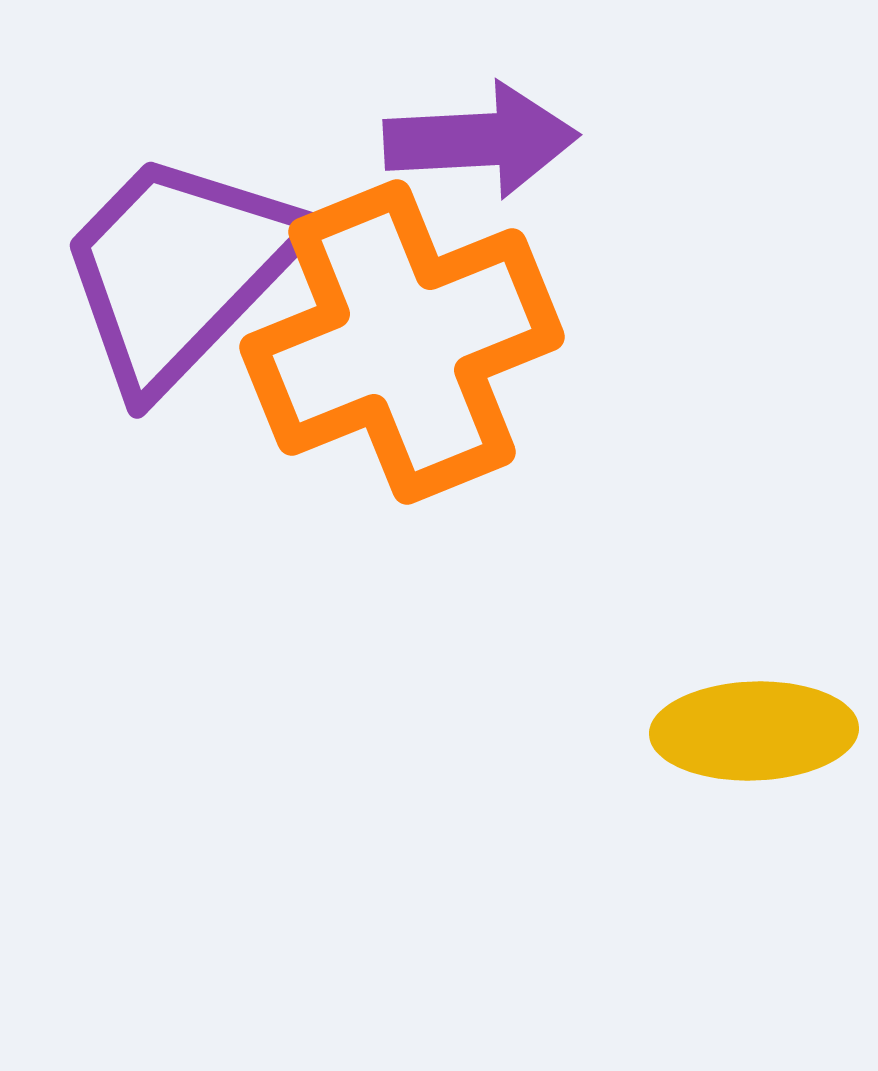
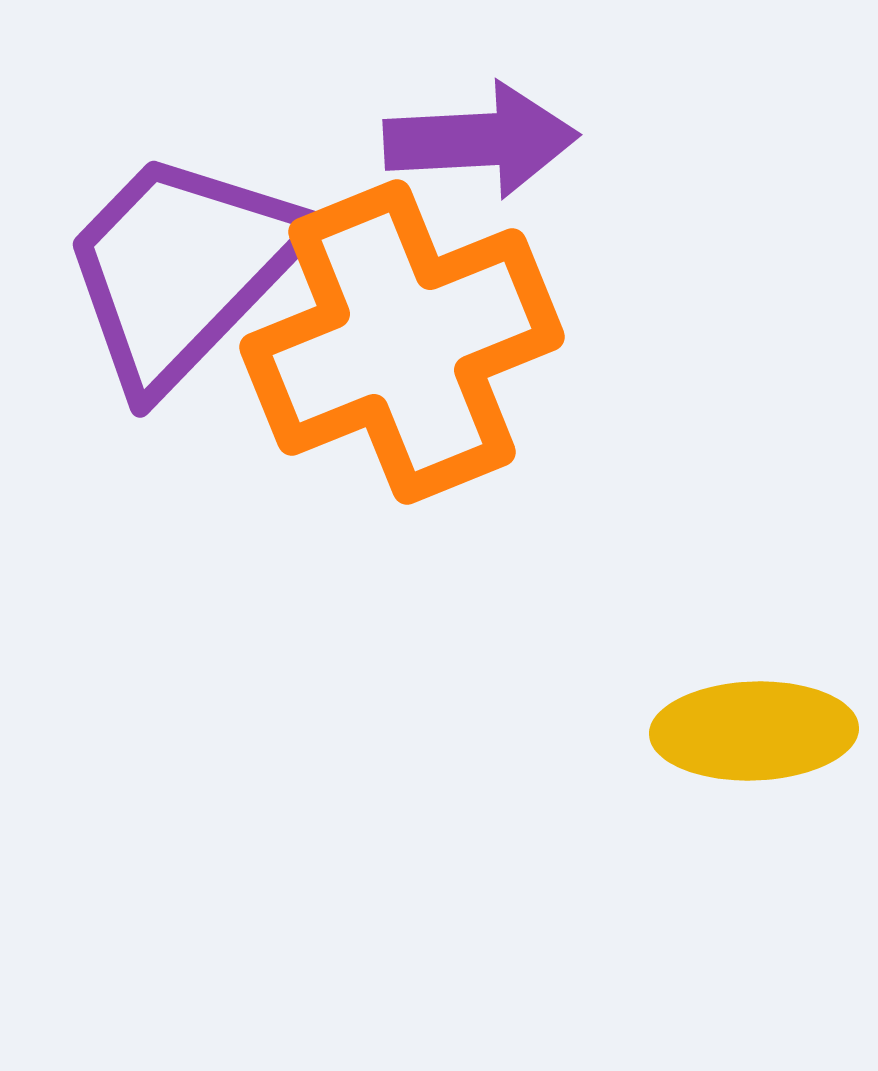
purple trapezoid: moved 3 px right, 1 px up
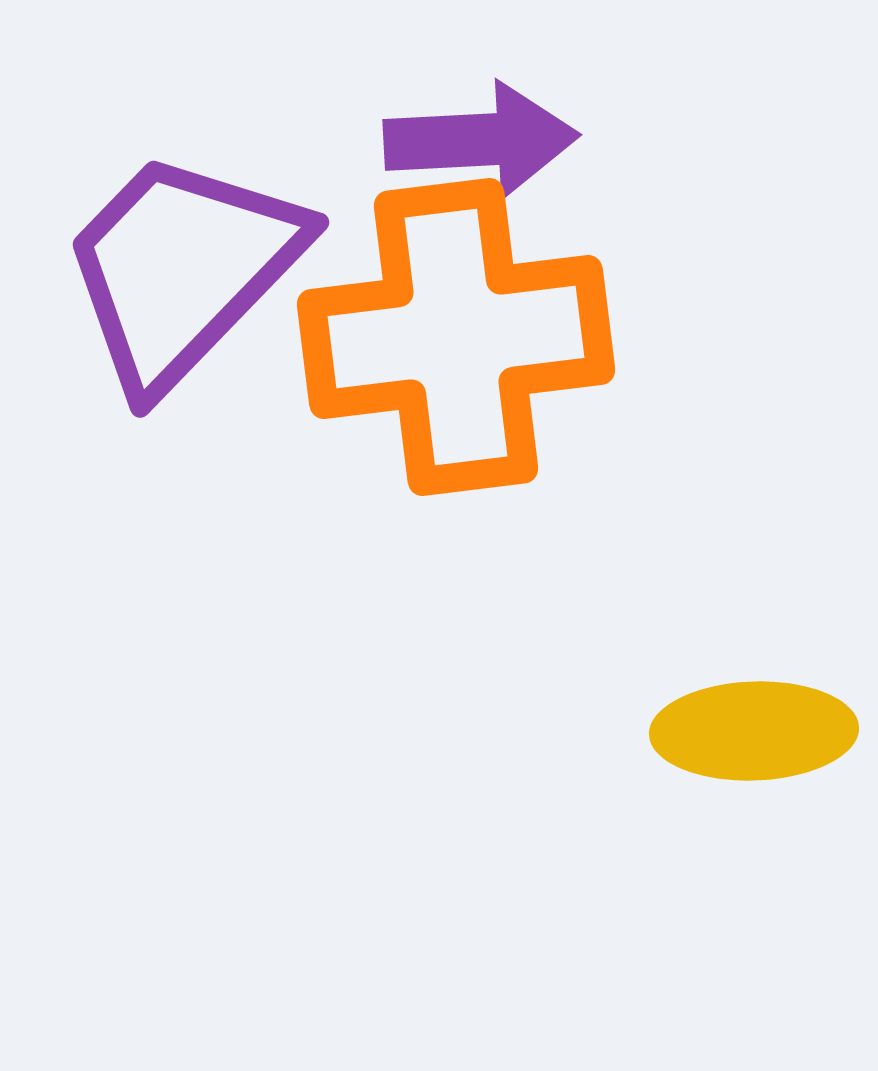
orange cross: moved 54 px right, 5 px up; rotated 15 degrees clockwise
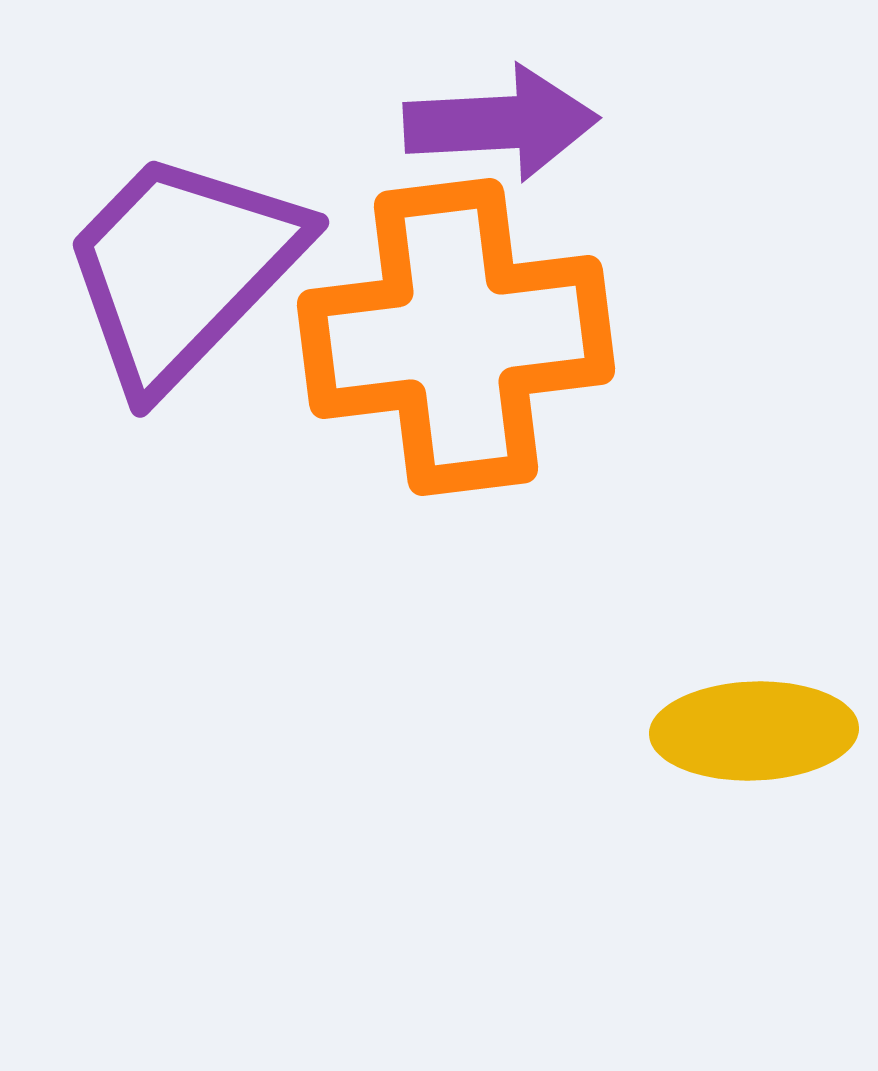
purple arrow: moved 20 px right, 17 px up
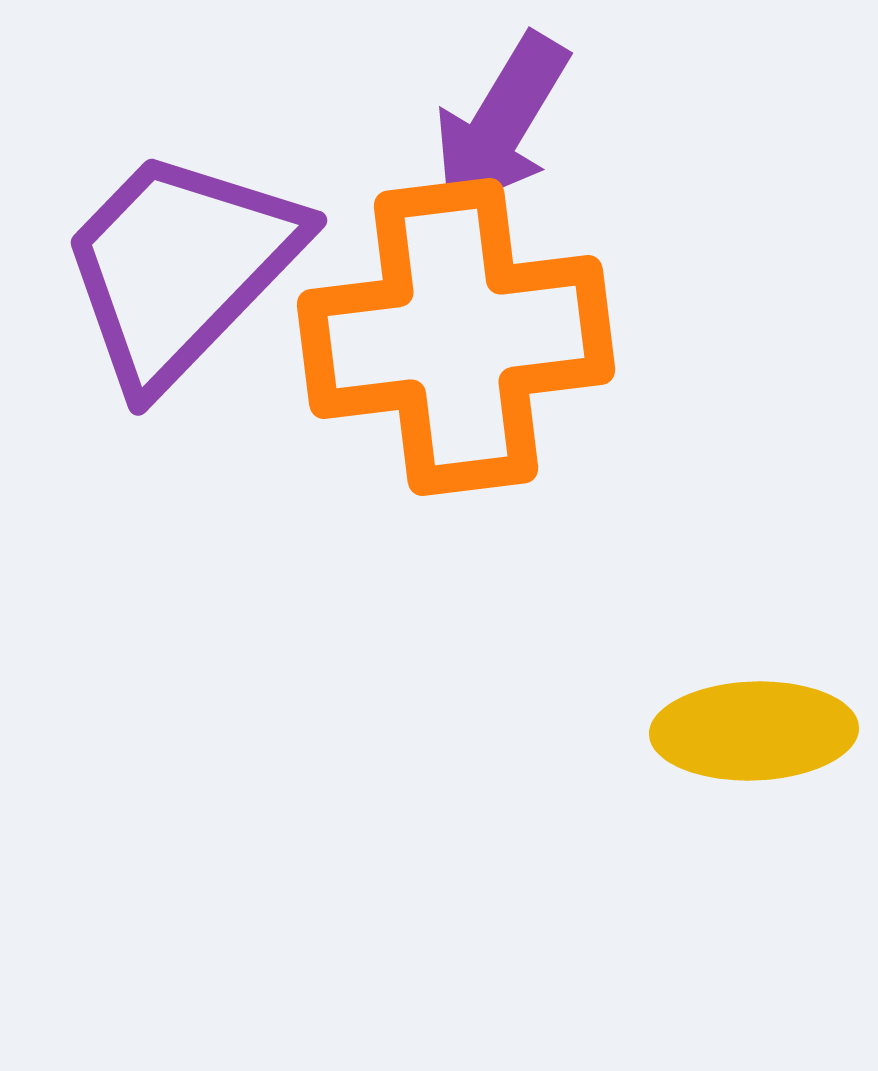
purple arrow: rotated 124 degrees clockwise
purple trapezoid: moved 2 px left, 2 px up
